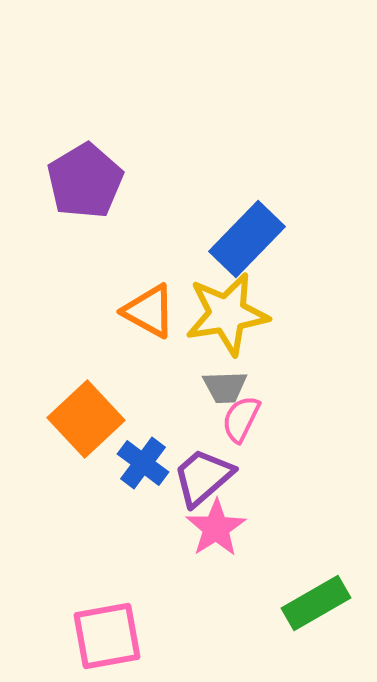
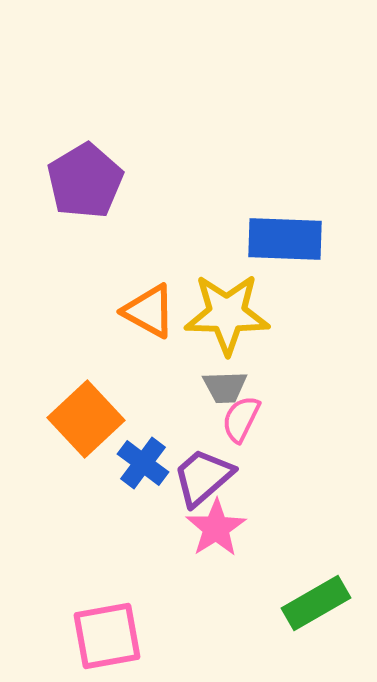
blue rectangle: moved 38 px right; rotated 48 degrees clockwise
yellow star: rotated 10 degrees clockwise
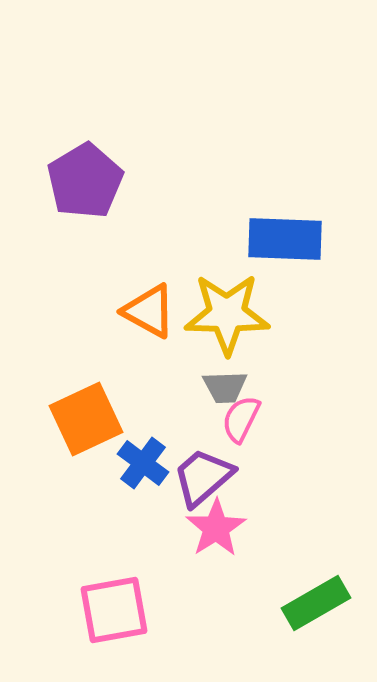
orange square: rotated 18 degrees clockwise
pink square: moved 7 px right, 26 px up
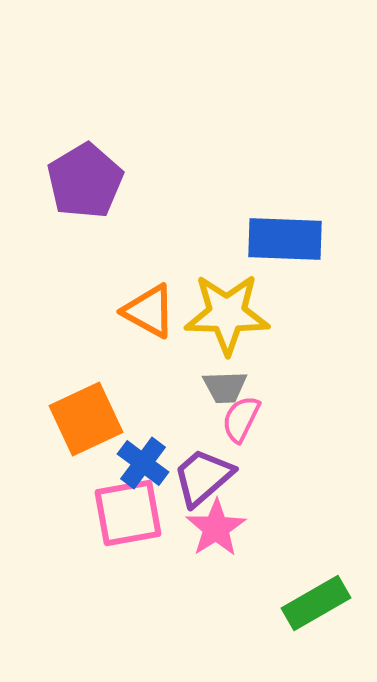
pink square: moved 14 px right, 97 px up
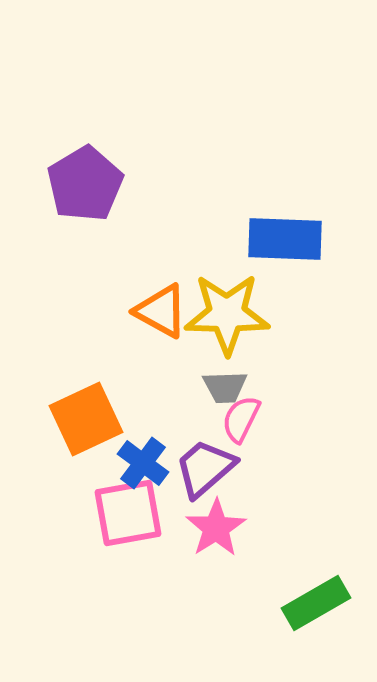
purple pentagon: moved 3 px down
orange triangle: moved 12 px right
purple trapezoid: moved 2 px right, 9 px up
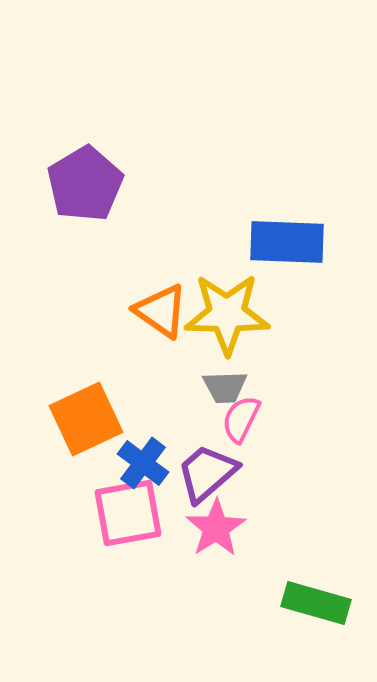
blue rectangle: moved 2 px right, 3 px down
orange triangle: rotated 6 degrees clockwise
purple trapezoid: moved 2 px right, 5 px down
green rectangle: rotated 46 degrees clockwise
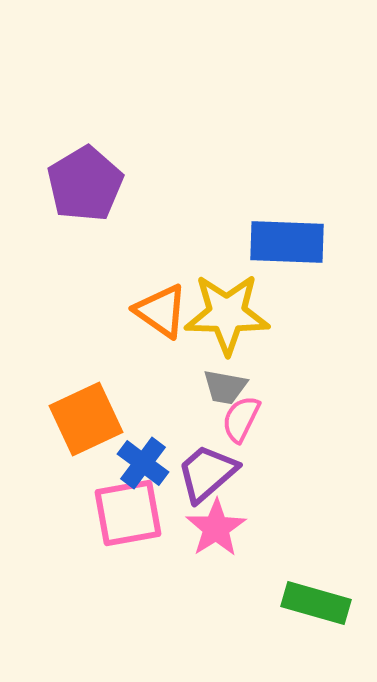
gray trapezoid: rotated 12 degrees clockwise
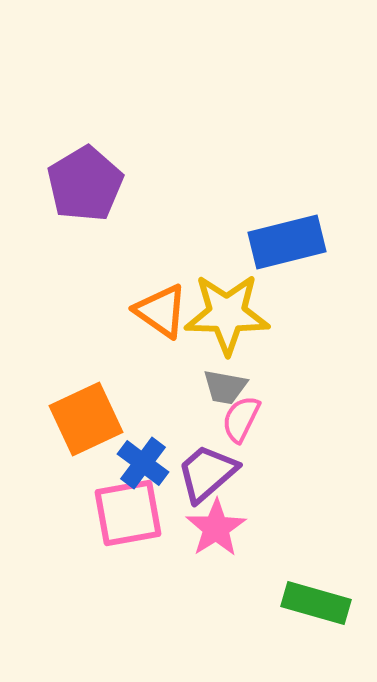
blue rectangle: rotated 16 degrees counterclockwise
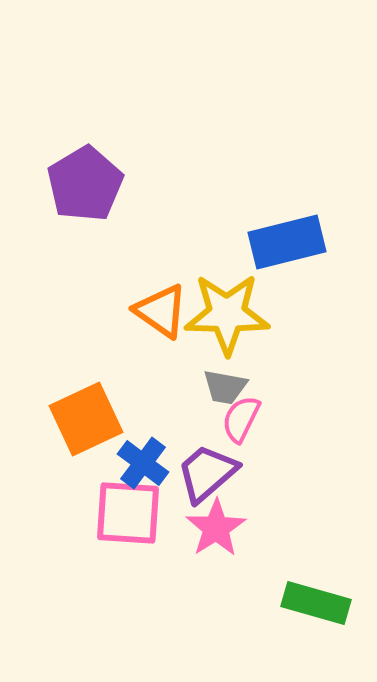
pink square: rotated 14 degrees clockwise
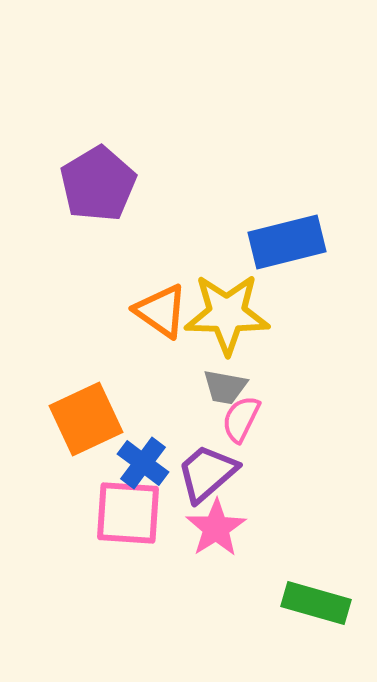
purple pentagon: moved 13 px right
